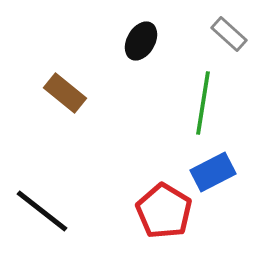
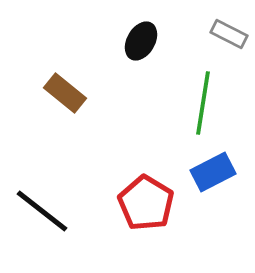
gray rectangle: rotated 15 degrees counterclockwise
red pentagon: moved 18 px left, 8 px up
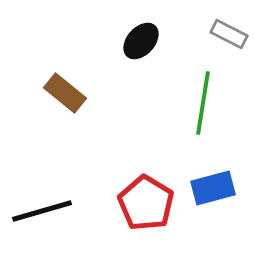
black ellipse: rotated 12 degrees clockwise
blue rectangle: moved 16 px down; rotated 12 degrees clockwise
black line: rotated 54 degrees counterclockwise
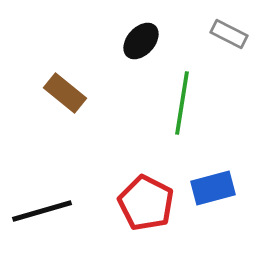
green line: moved 21 px left
red pentagon: rotated 4 degrees counterclockwise
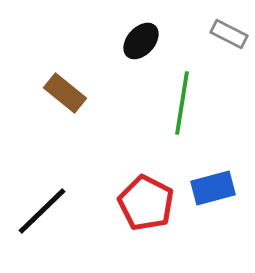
black line: rotated 28 degrees counterclockwise
